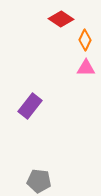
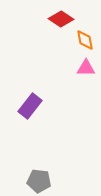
orange diamond: rotated 35 degrees counterclockwise
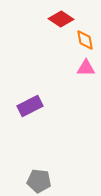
purple rectangle: rotated 25 degrees clockwise
